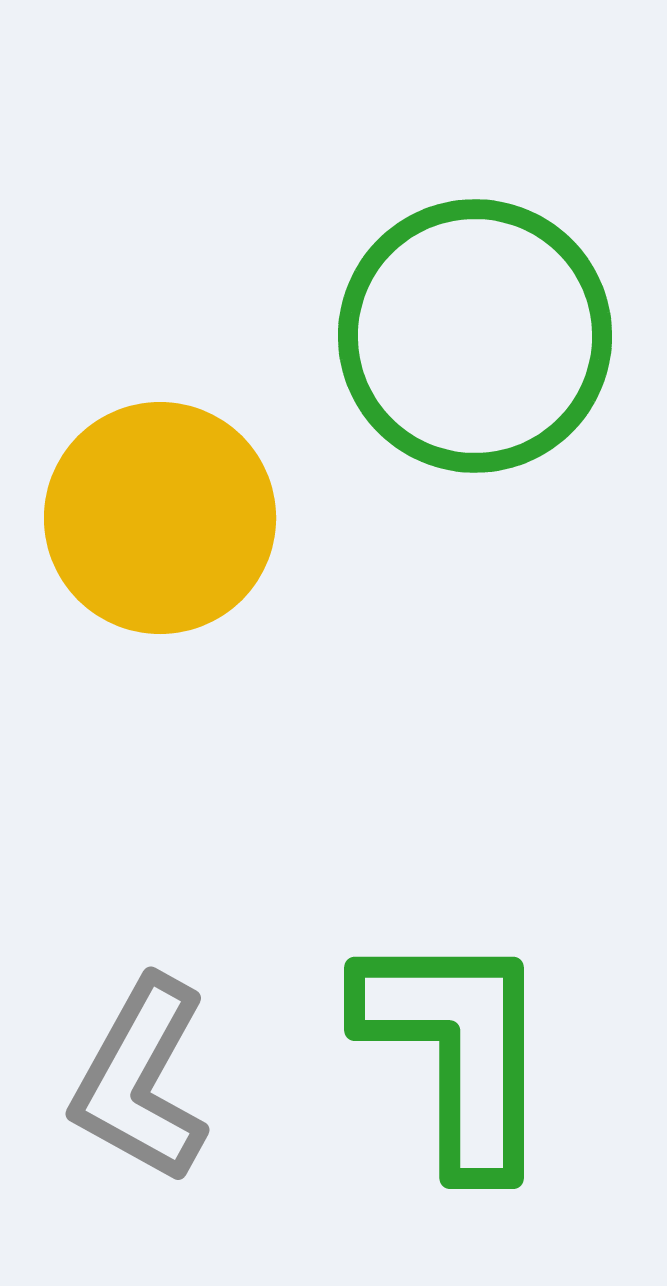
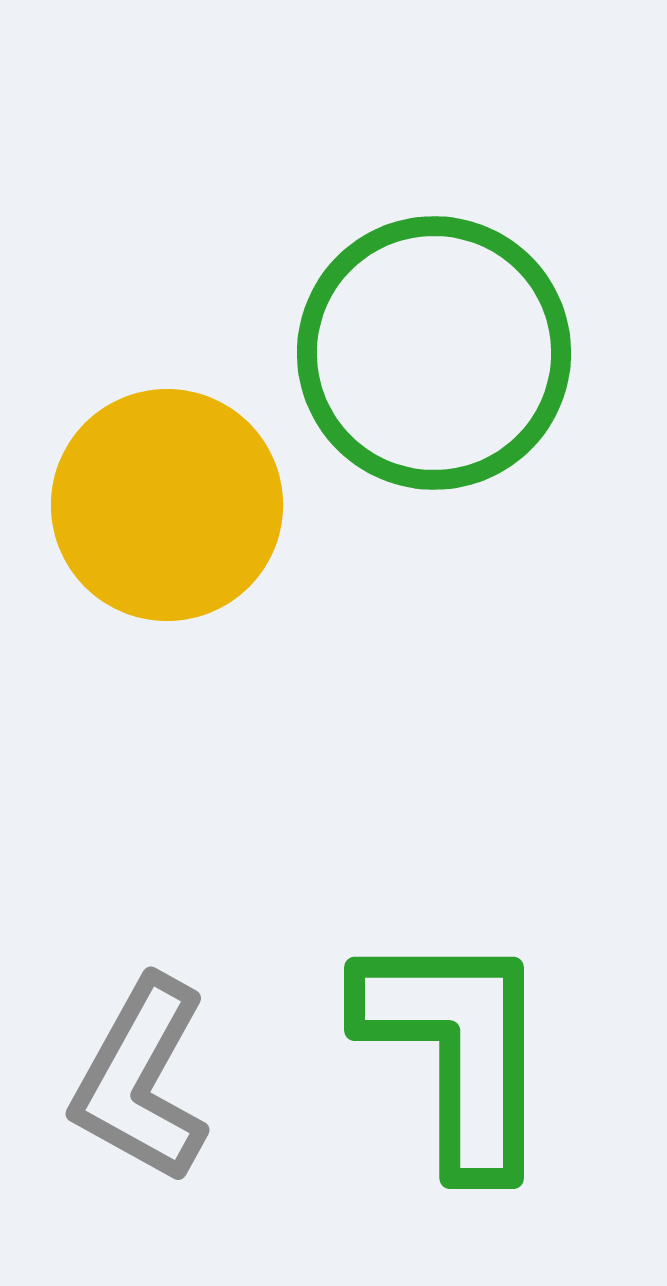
green circle: moved 41 px left, 17 px down
yellow circle: moved 7 px right, 13 px up
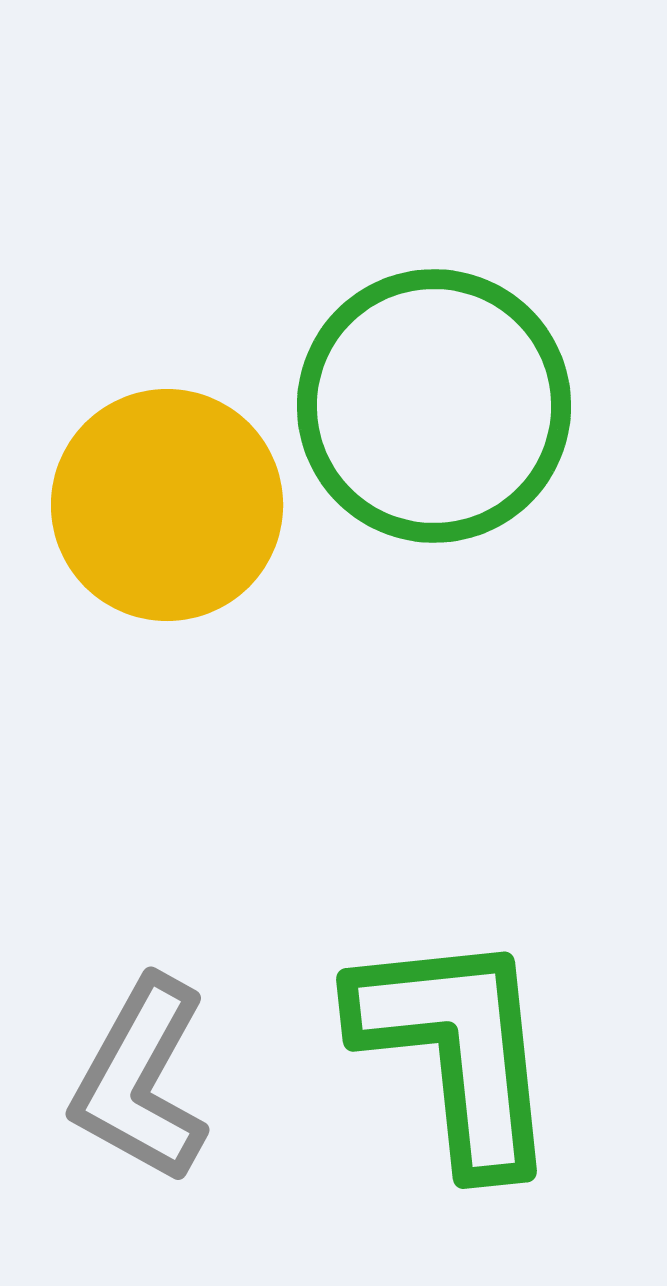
green circle: moved 53 px down
green L-shape: rotated 6 degrees counterclockwise
